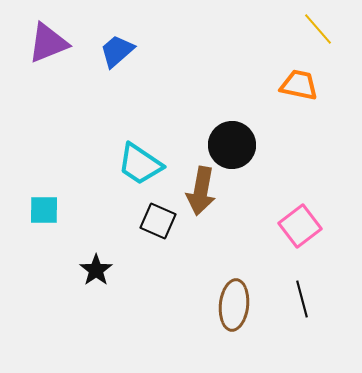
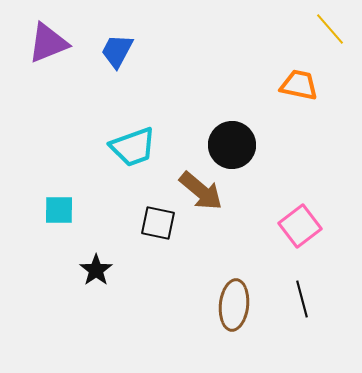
yellow line: moved 12 px right
blue trapezoid: rotated 21 degrees counterclockwise
cyan trapezoid: moved 7 px left, 17 px up; rotated 54 degrees counterclockwise
brown arrow: rotated 60 degrees counterclockwise
cyan square: moved 15 px right
black square: moved 2 px down; rotated 12 degrees counterclockwise
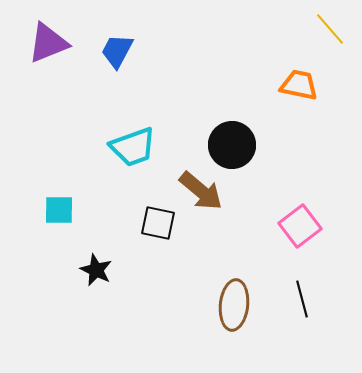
black star: rotated 12 degrees counterclockwise
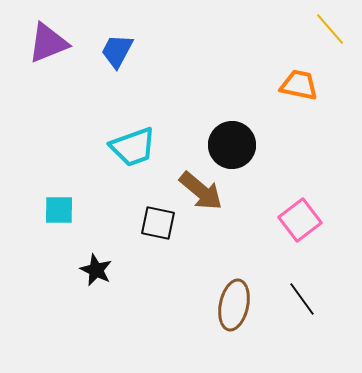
pink square: moved 6 px up
black line: rotated 21 degrees counterclockwise
brown ellipse: rotated 6 degrees clockwise
